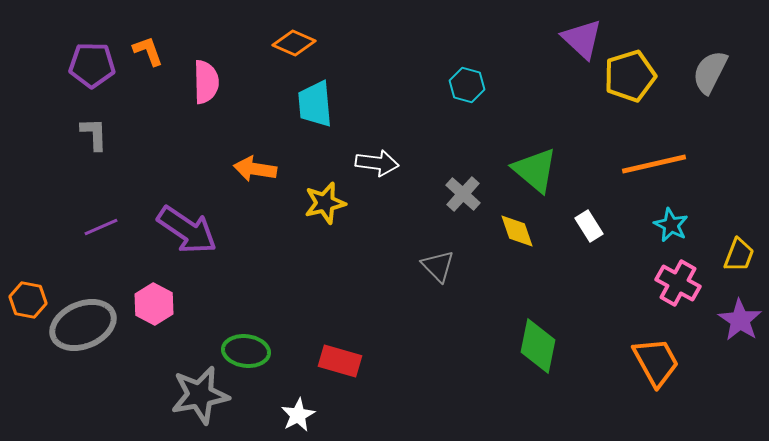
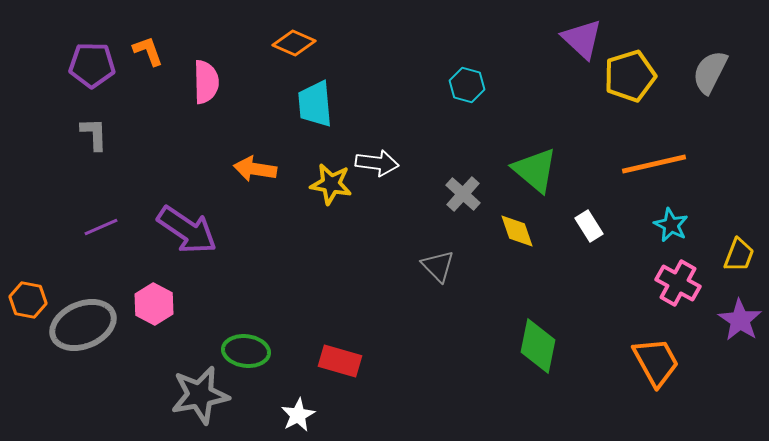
yellow star: moved 6 px right, 19 px up; rotated 24 degrees clockwise
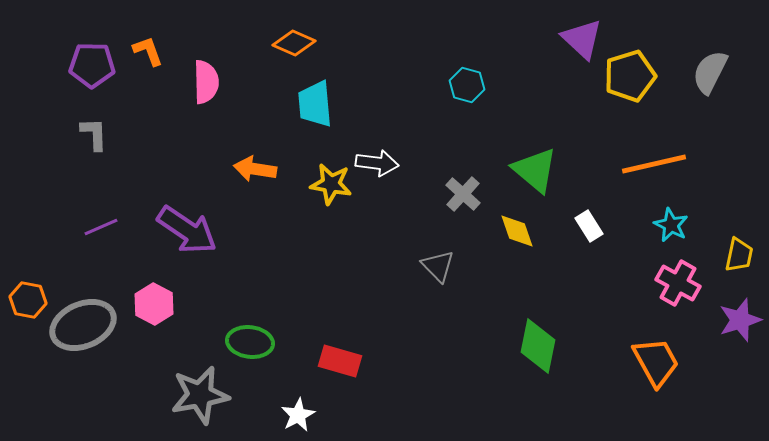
yellow trapezoid: rotated 9 degrees counterclockwise
purple star: rotated 21 degrees clockwise
green ellipse: moved 4 px right, 9 px up
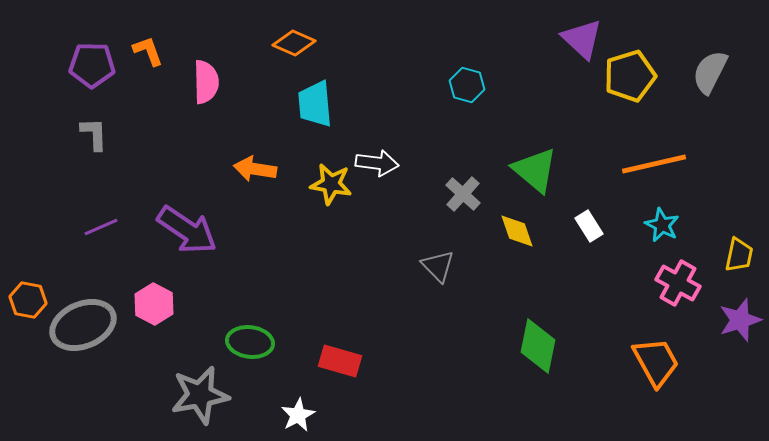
cyan star: moved 9 px left
